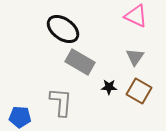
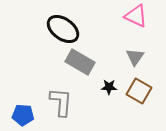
blue pentagon: moved 3 px right, 2 px up
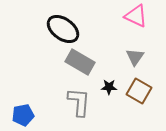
gray L-shape: moved 18 px right
blue pentagon: rotated 15 degrees counterclockwise
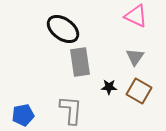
gray rectangle: rotated 52 degrees clockwise
gray L-shape: moved 8 px left, 8 px down
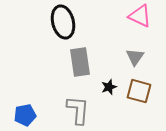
pink triangle: moved 4 px right
black ellipse: moved 7 px up; rotated 40 degrees clockwise
black star: rotated 21 degrees counterclockwise
brown square: rotated 15 degrees counterclockwise
gray L-shape: moved 7 px right
blue pentagon: moved 2 px right
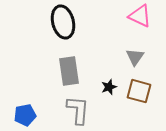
gray rectangle: moved 11 px left, 9 px down
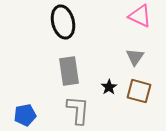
black star: rotated 14 degrees counterclockwise
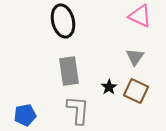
black ellipse: moved 1 px up
brown square: moved 3 px left; rotated 10 degrees clockwise
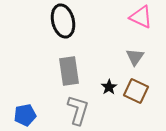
pink triangle: moved 1 px right, 1 px down
gray L-shape: rotated 12 degrees clockwise
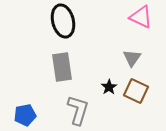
gray triangle: moved 3 px left, 1 px down
gray rectangle: moved 7 px left, 4 px up
